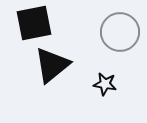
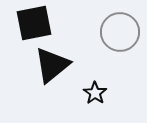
black star: moved 10 px left, 9 px down; rotated 25 degrees clockwise
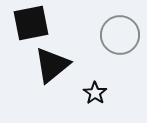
black square: moved 3 px left
gray circle: moved 3 px down
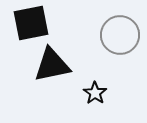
black triangle: rotated 27 degrees clockwise
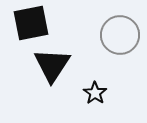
black triangle: rotated 45 degrees counterclockwise
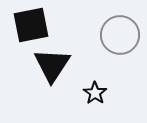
black square: moved 2 px down
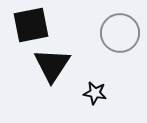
gray circle: moved 2 px up
black star: rotated 25 degrees counterclockwise
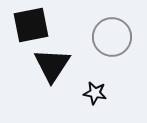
gray circle: moved 8 px left, 4 px down
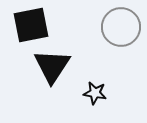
gray circle: moved 9 px right, 10 px up
black triangle: moved 1 px down
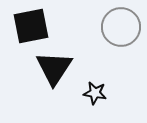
black square: moved 1 px down
black triangle: moved 2 px right, 2 px down
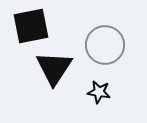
gray circle: moved 16 px left, 18 px down
black star: moved 4 px right, 1 px up
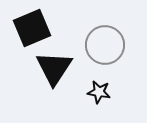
black square: moved 1 px right, 2 px down; rotated 12 degrees counterclockwise
